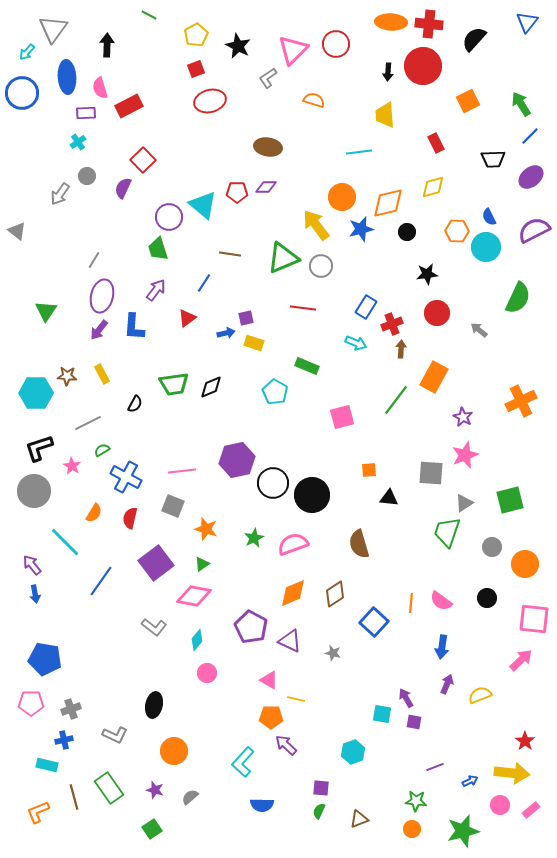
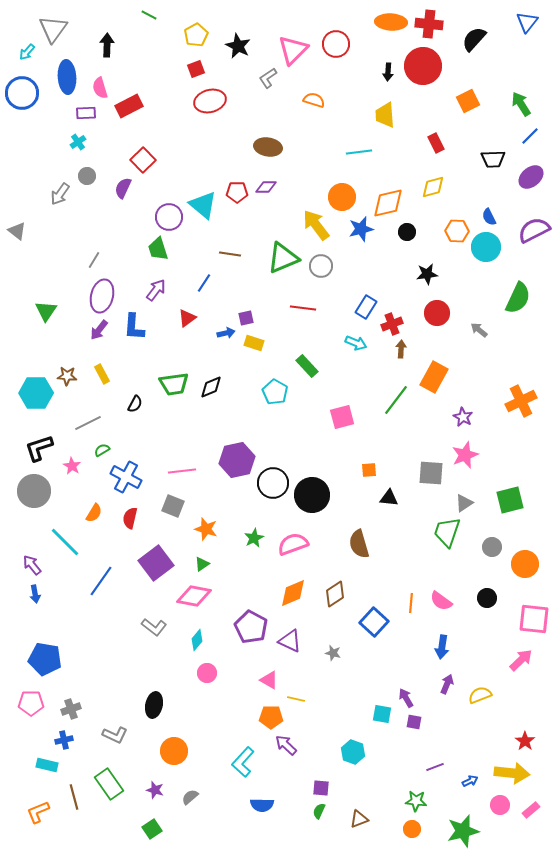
green rectangle at (307, 366): rotated 25 degrees clockwise
cyan hexagon at (353, 752): rotated 20 degrees counterclockwise
green rectangle at (109, 788): moved 4 px up
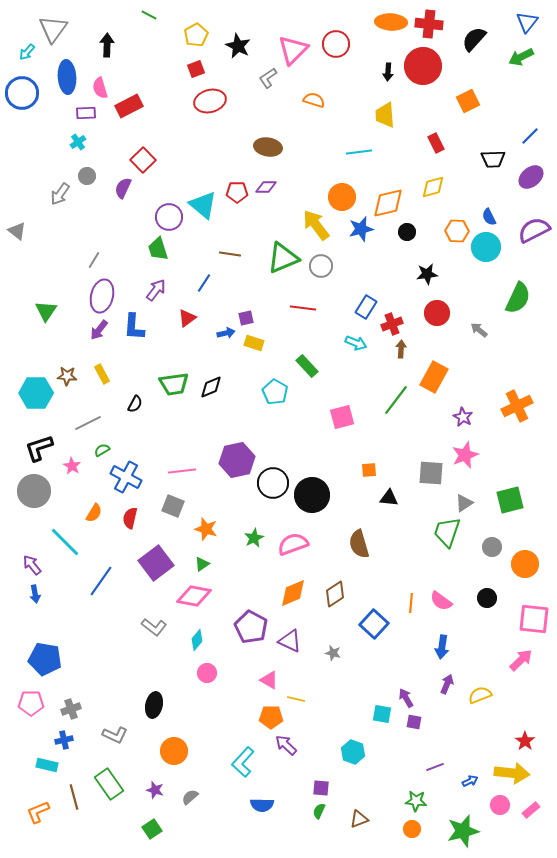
green arrow at (521, 104): moved 47 px up; rotated 85 degrees counterclockwise
orange cross at (521, 401): moved 4 px left, 5 px down
blue square at (374, 622): moved 2 px down
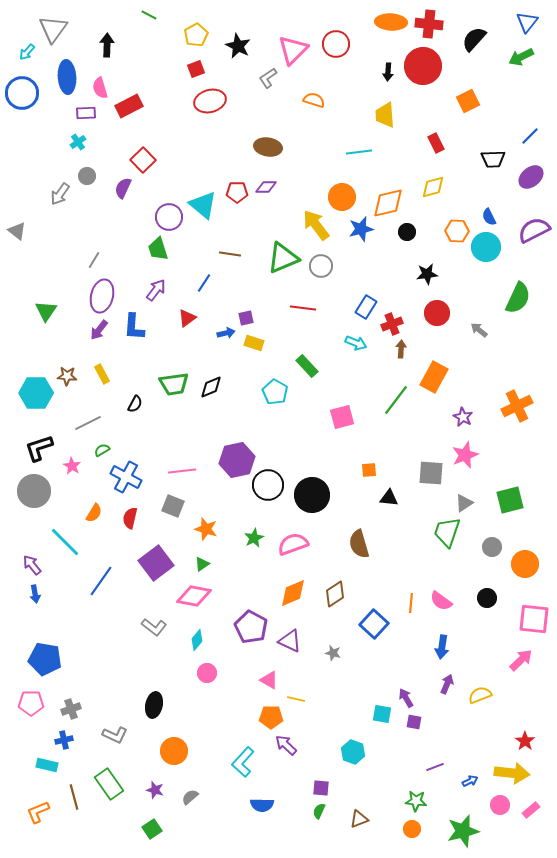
black circle at (273, 483): moved 5 px left, 2 px down
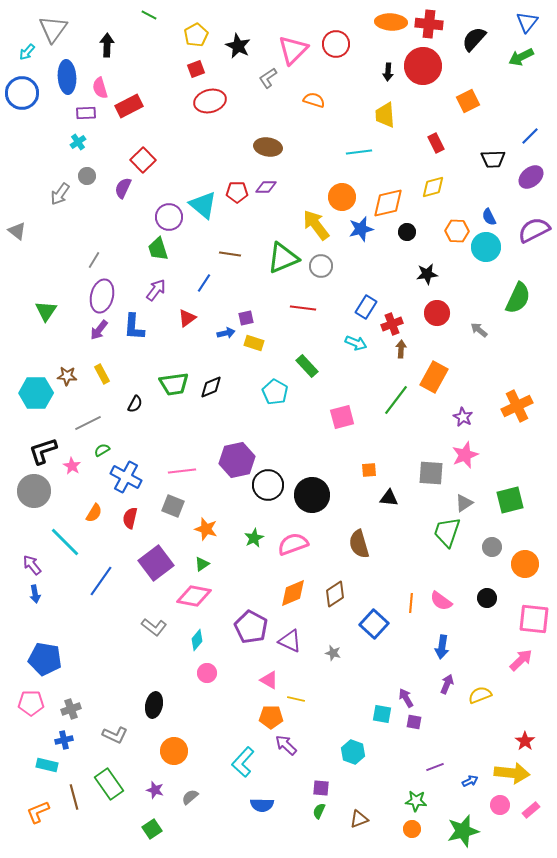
black L-shape at (39, 448): moved 4 px right, 3 px down
